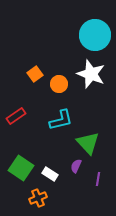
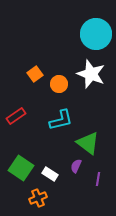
cyan circle: moved 1 px right, 1 px up
green triangle: rotated 10 degrees counterclockwise
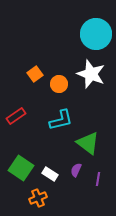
purple semicircle: moved 4 px down
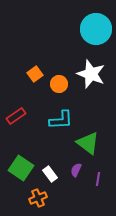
cyan circle: moved 5 px up
cyan L-shape: rotated 10 degrees clockwise
white rectangle: rotated 21 degrees clockwise
